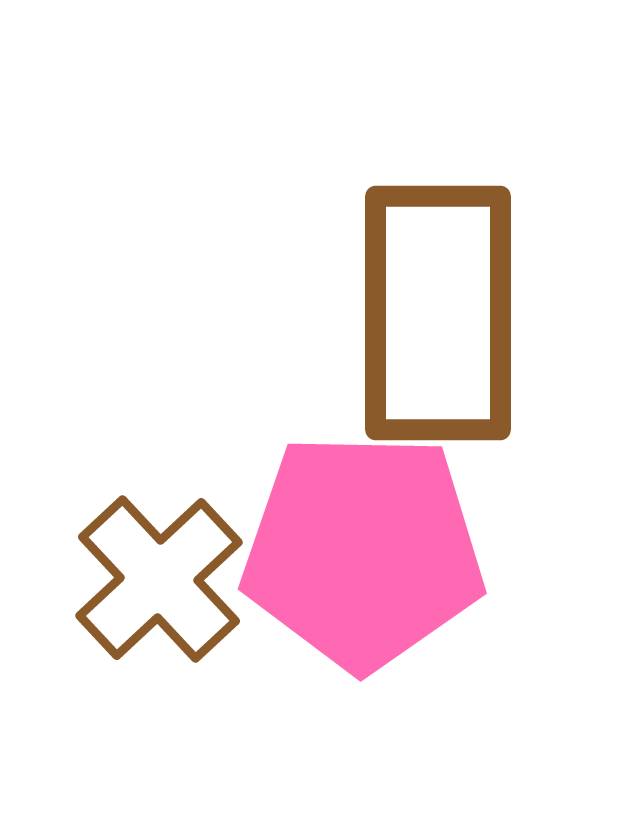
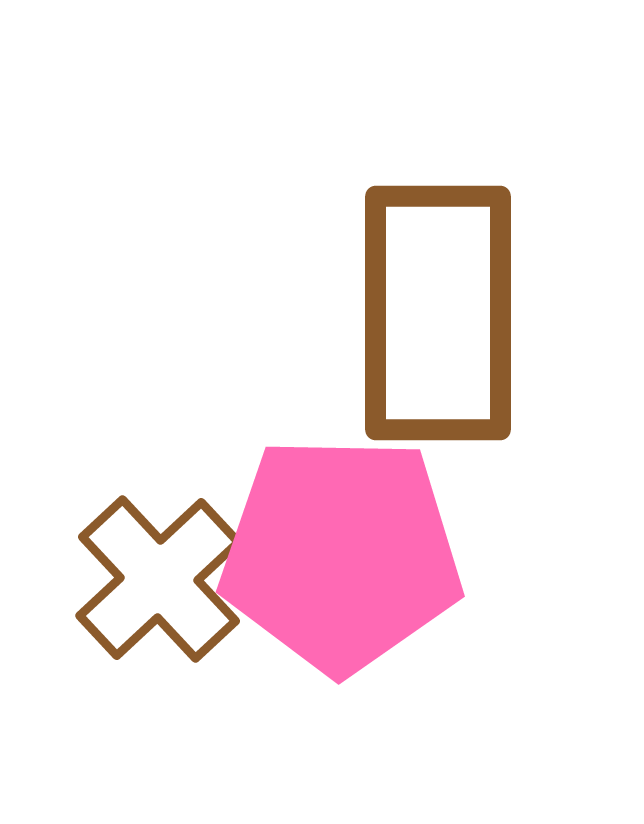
pink pentagon: moved 22 px left, 3 px down
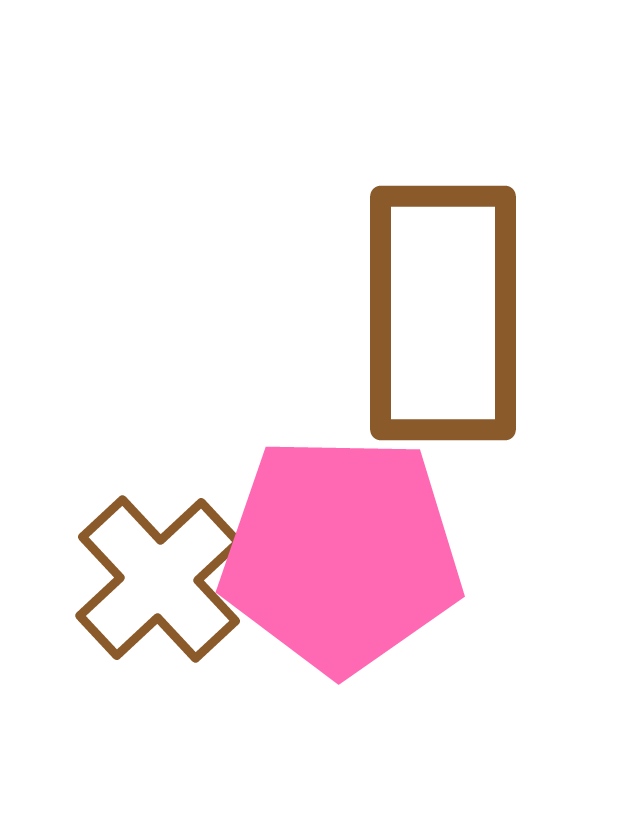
brown rectangle: moved 5 px right
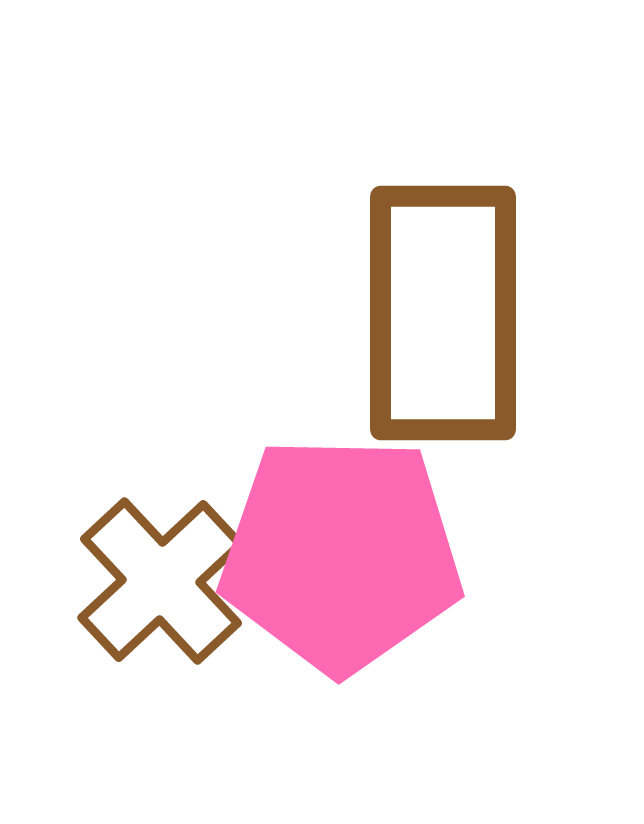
brown cross: moved 2 px right, 2 px down
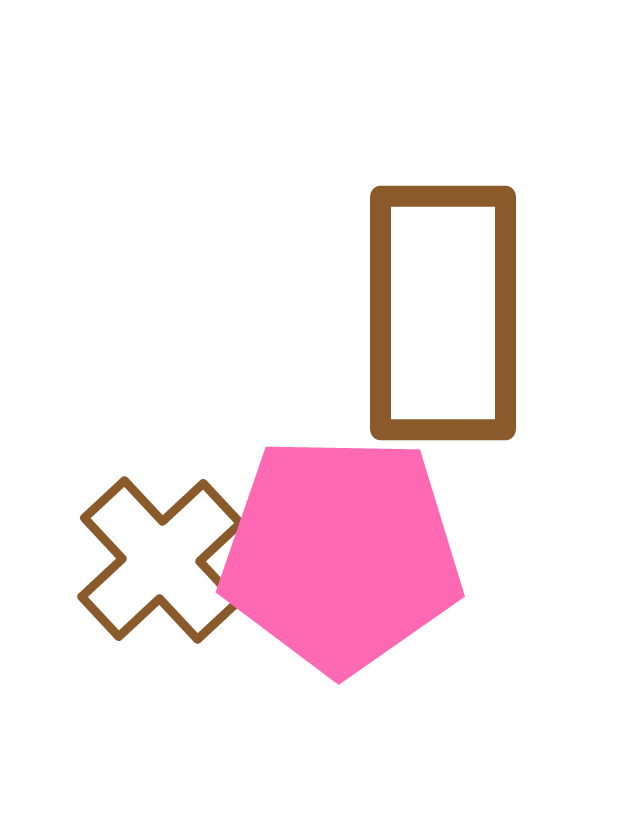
brown cross: moved 21 px up
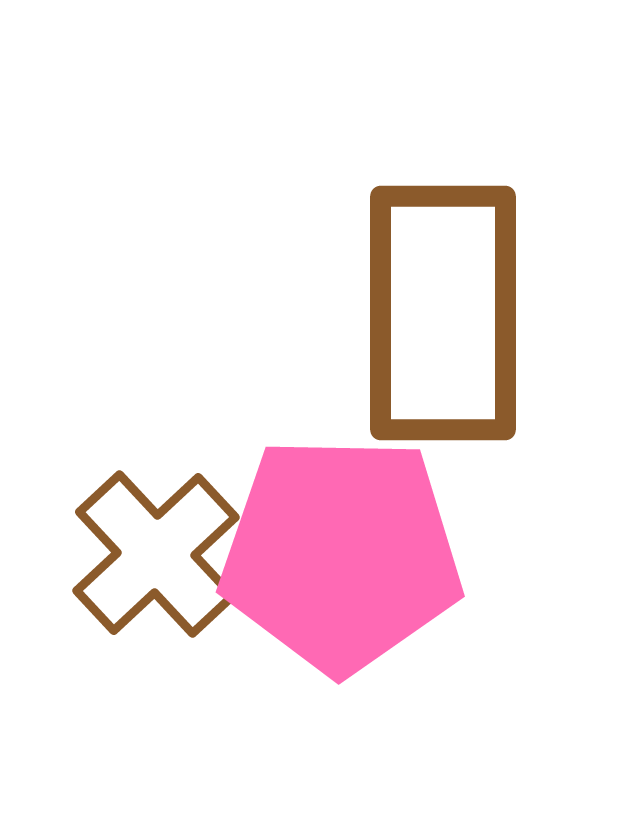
brown cross: moved 5 px left, 6 px up
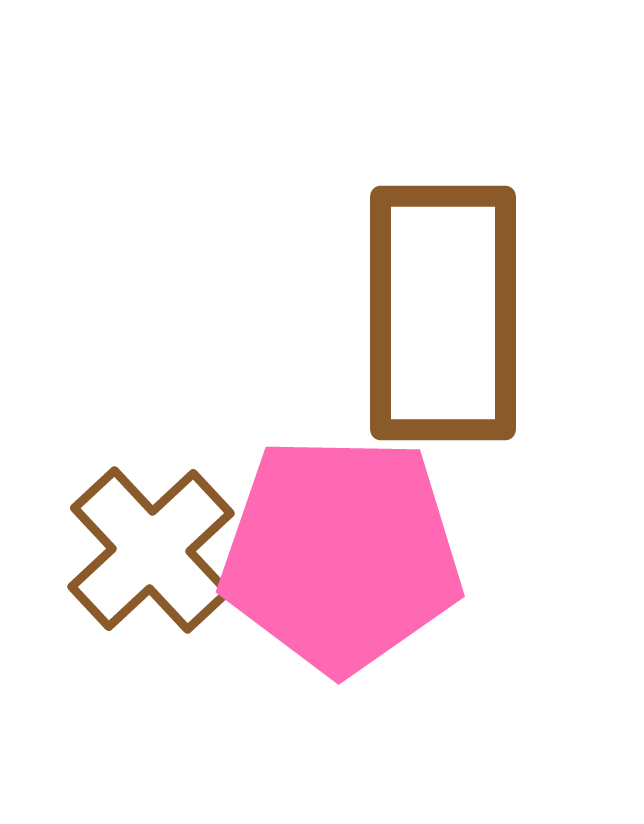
brown cross: moved 5 px left, 4 px up
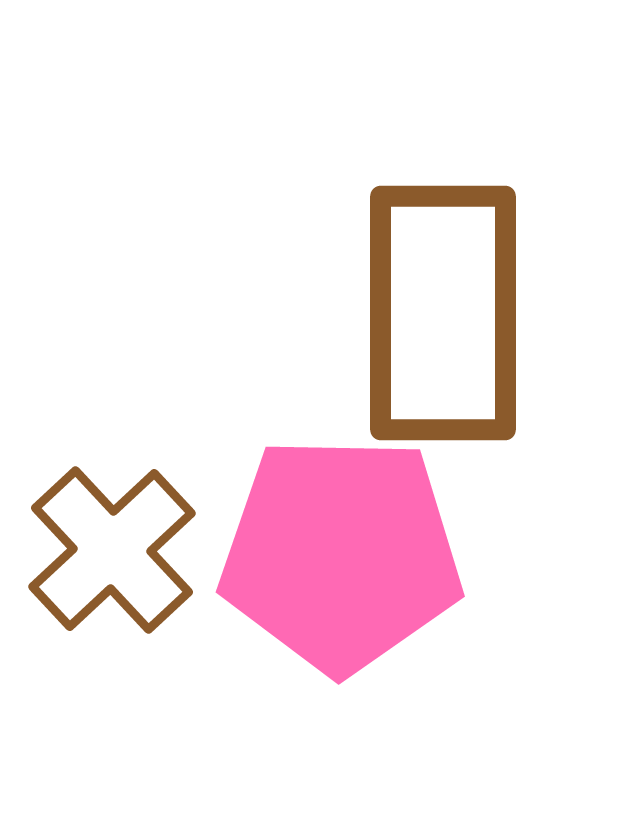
brown cross: moved 39 px left
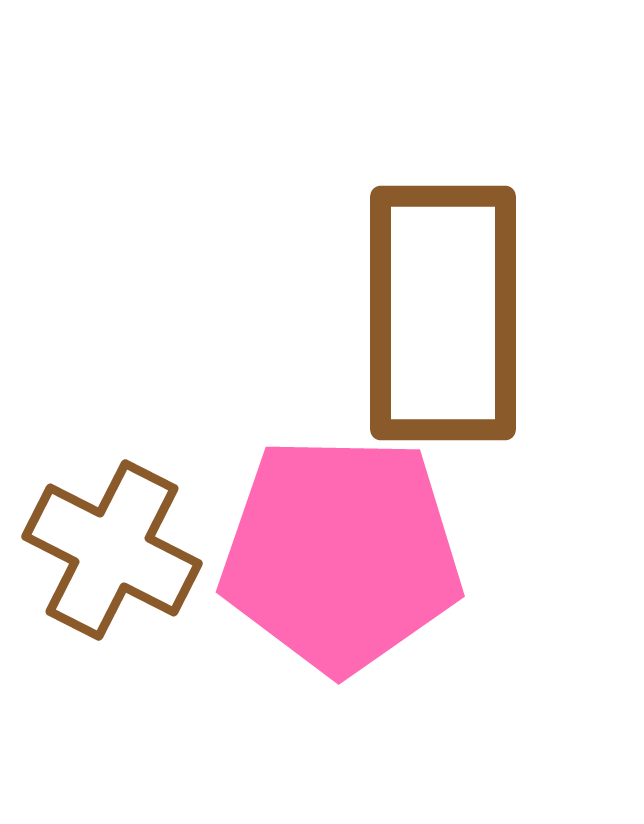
brown cross: rotated 20 degrees counterclockwise
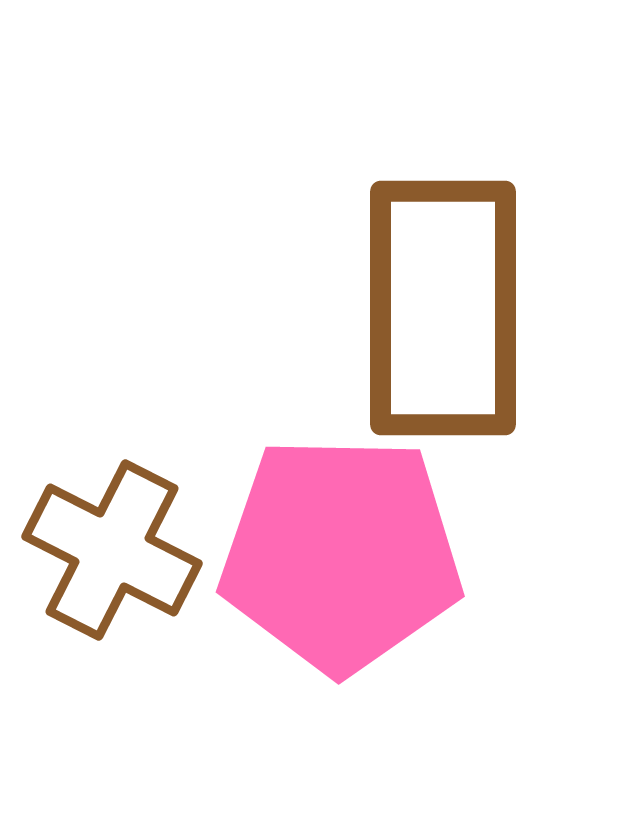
brown rectangle: moved 5 px up
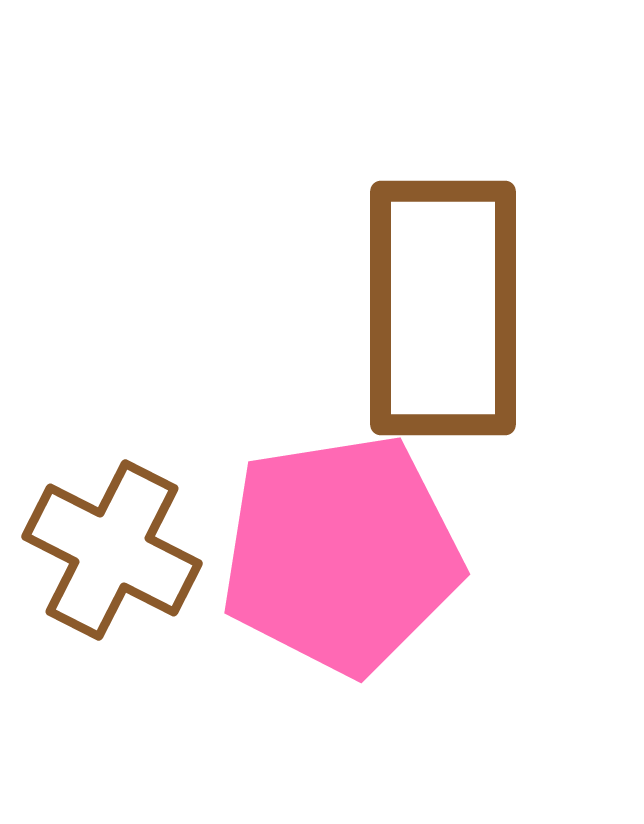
pink pentagon: rotated 10 degrees counterclockwise
